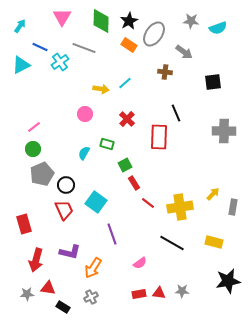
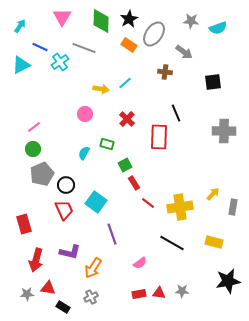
black star at (129, 21): moved 2 px up
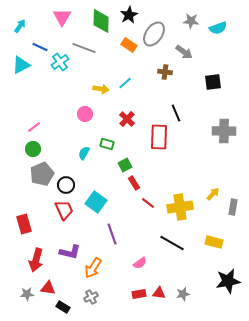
black star at (129, 19): moved 4 px up
gray star at (182, 291): moved 1 px right, 3 px down; rotated 16 degrees counterclockwise
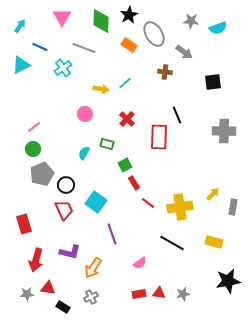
gray ellipse at (154, 34): rotated 65 degrees counterclockwise
cyan cross at (60, 62): moved 3 px right, 6 px down
black line at (176, 113): moved 1 px right, 2 px down
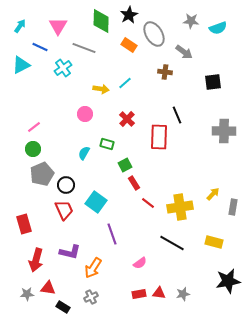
pink triangle at (62, 17): moved 4 px left, 9 px down
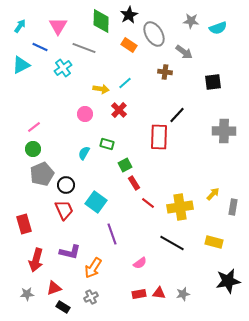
black line at (177, 115): rotated 66 degrees clockwise
red cross at (127, 119): moved 8 px left, 9 px up
red triangle at (48, 288): moved 6 px right; rotated 28 degrees counterclockwise
